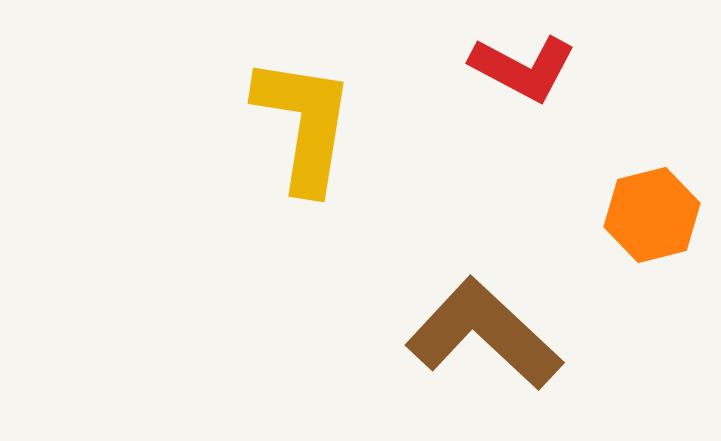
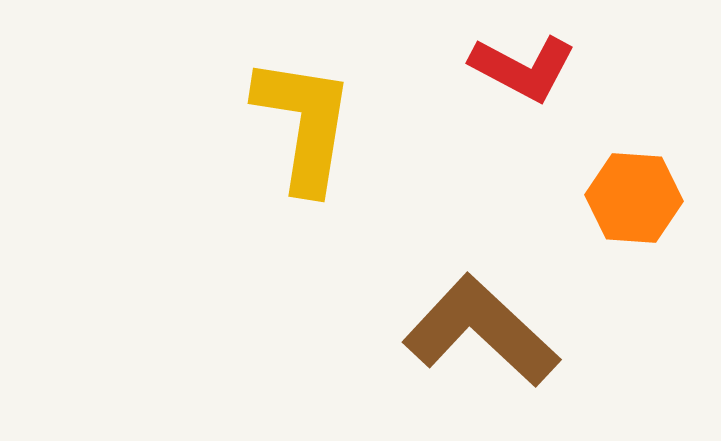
orange hexagon: moved 18 px left, 17 px up; rotated 18 degrees clockwise
brown L-shape: moved 3 px left, 3 px up
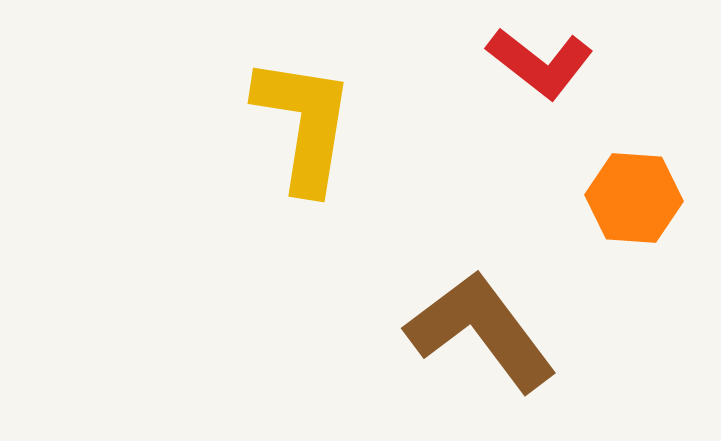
red L-shape: moved 17 px right, 5 px up; rotated 10 degrees clockwise
brown L-shape: rotated 10 degrees clockwise
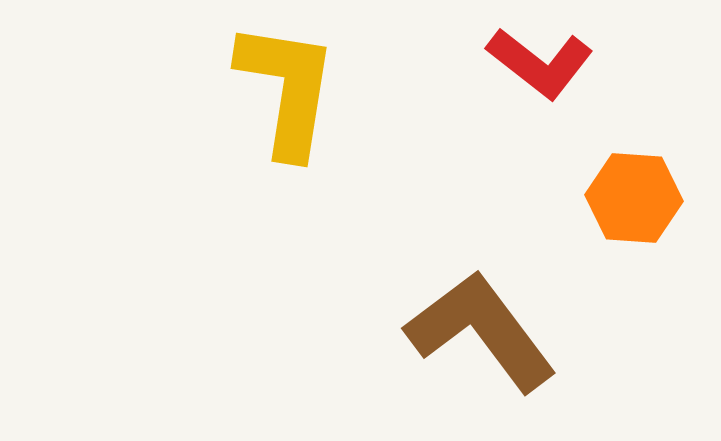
yellow L-shape: moved 17 px left, 35 px up
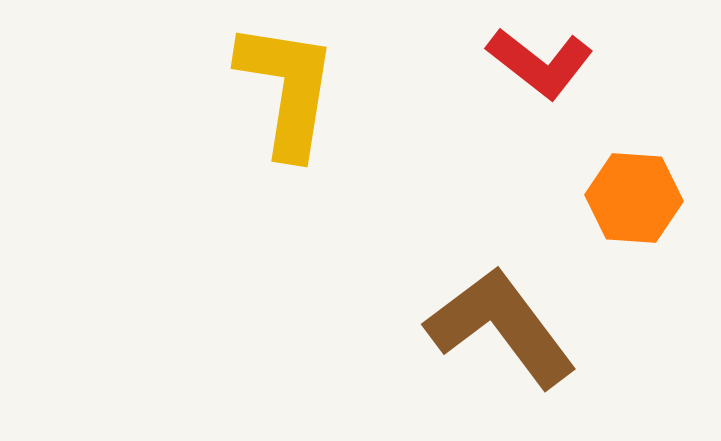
brown L-shape: moved 20 px right, 4 px up
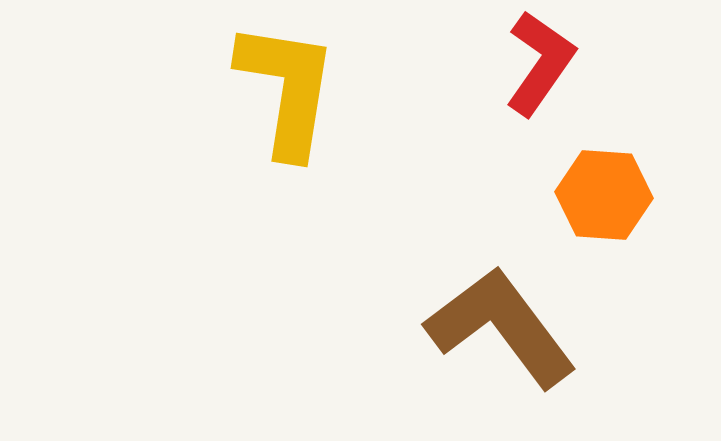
red L-shape: rotated 93 degrees counterclockwise
orange hexagon: moved 30 px left, 3 px up
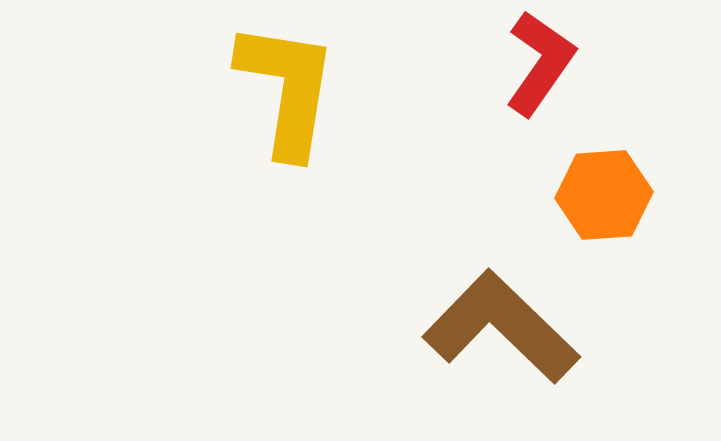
orange hexagon: rotated 8 degrees counterclockwise
brown L-shape: rotated 9 degrees counterclockwise
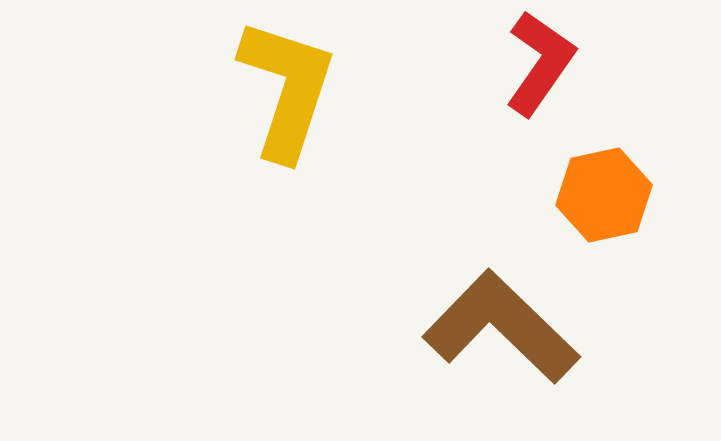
yellow L-shape: rotated 9 degrees clockwise
orange hexagon: rotated 8 degrees counterclockwise
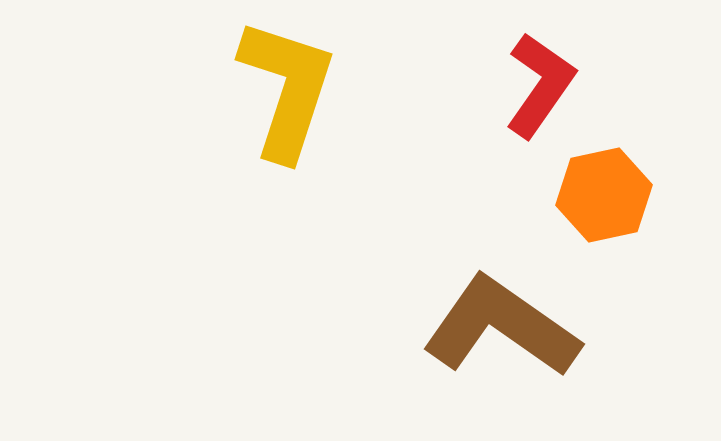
red L-shape: moved 22 px down
brown L-shape: rotated 9 degrees counterclockwise
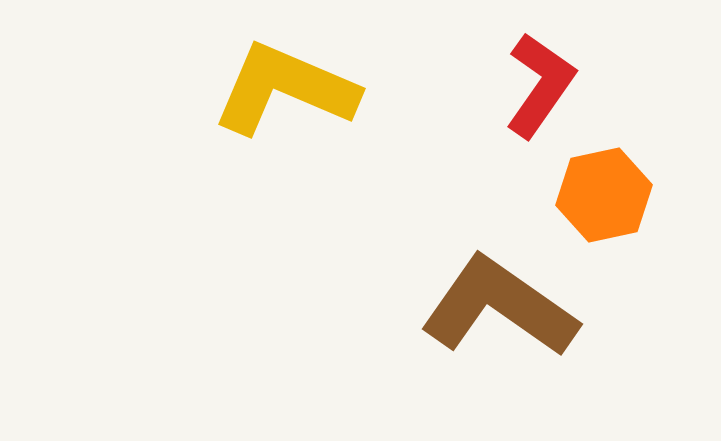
yellow L-shape: moved 2 px left; rotated 85 degrees counterclockwise
brown L-shape: moved 2 px left, 20 px up
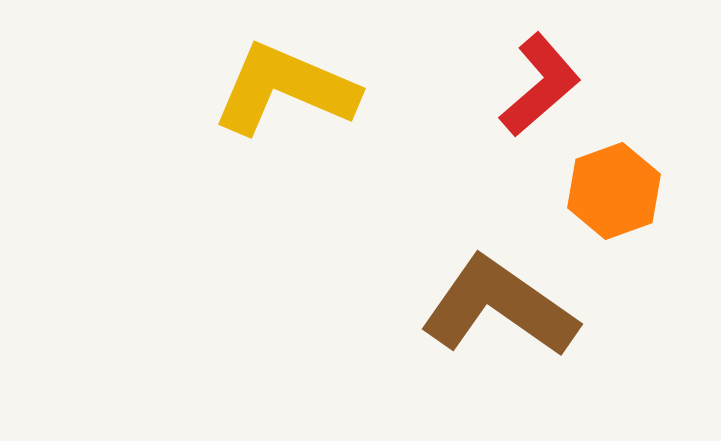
red L-shape: rotated 14 degrees clockwise
orange hexagon: moved 10 px right, 4 px up; rotated 8 degrees counterclockwise
